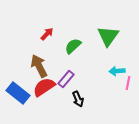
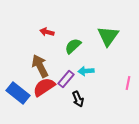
red arrow: moved 2 px up; rotated 120 degrees counterclockwise
brown arrow: moved 1 px right
cyan arrow: moved 31 px left
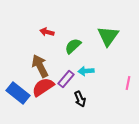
red semicircle: moved 1 px left
black arrow: moved 2 px right
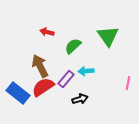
green triangle: rotated 10 degrees counterclockwise
black arrow: rotated 84 degrees counterclockwise
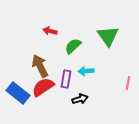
red arrow: moved 3 px right, 1 px up
purple rectangle: rotated 30 degrees counterclockwise
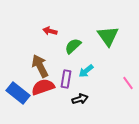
cyan arrow: rotated 35 degrees counterclockwise
pink line: rotated 48 degrees counterclockwise
red semicircle: rotated 15 degrees clockwise
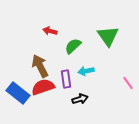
cyan arrow: rotated 28 degrees clockwise
purple rectangle: rotated 18 degrees counterclockwise
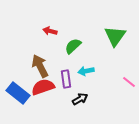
green triangle: moved 7 px right; rotated 10 degrees clockwise
pink line: moved 1 px right, 1 px up; rotated 16 degrees counterclockwise
black arrow: rotated 14 degrees counterclockwise
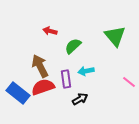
green triangle: rotated 15 degrees counterclockwise
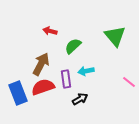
brown arrow: moved 1 px right, 2 px up; rotated 55 degrees clockwise
blue rectangle: rotated 30 degrees clockwise
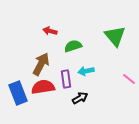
green semicircle: rotated 24 degrees clockwise
pink line: moved 3 px up
red semicircle: rotated 10 degrees clockwise
black arrow: moved 1 px up
